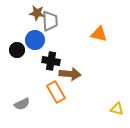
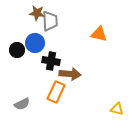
blue circle: moved 3 px down
orange rectangle: rotated 55 degrees clockwise
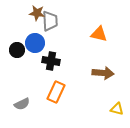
brown arrow: moved 33 px right, 1 px up
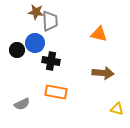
brown star: moved 1 px left, 1 px up
orange rectangle: rotated 75 degrees clockwise
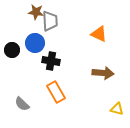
orange triangle: rotated 12 degrees clockwise
black circle: moved 5 px left
orange rectangle: rotated 50 degrees clockwise
gray semicircle: rotated 70 degrees clockwise
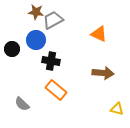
gray trapezoid: moved 3 px right, 1 px up; rotated 115 degrees counterclockwise
blue circle: moved 1 px right, 3 px up
black circle: moved 1 px up
orange rectangle: moved 2 px up; rotated 20 degrees counterclockwise
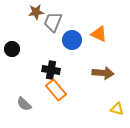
brown star: rotated 14 degrees counterclockwise
gray trapezoid: moved 2 px down; rotated 40 degrees counterclockwise
blue circle: moved 36 px right
black cross: moved 9 px down
orange rectangle: rotated 10 degrees clockwise
gray semicircle: moved 2 px right
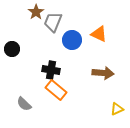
brown star: rotated 28 degrees counterclockwise
orange rectangle: rotated 10 degrees counterclockwise
yellow triangle: rotated 40 degrees counterclockwise
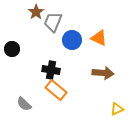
orange triangle: moved 4 px down
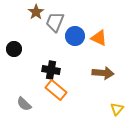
gray trapezoid: moved 2 px right
blue circle: moved 3 px right, 4 px up
black circle: moved 2 px right
yellow triangle: rotated 24 degrees counterclockwise
